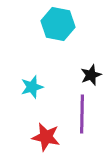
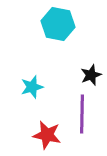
red star: moved 1 px right, 2 px up
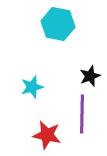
black star: moved 1 px left, 1 px down
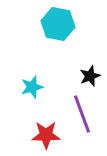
purple line: rotated 21 degrees counterclockwise
red star: moved 1 px left; rotated 12 degrees counterclockwise
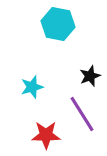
purple line: rotated 12 degrees counterclockwise
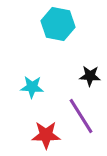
black star: rotated 25 degrees clockwise
cyan star: rotated 20 degrees clockwise
purple line: moved 1 px left, 2 px down
